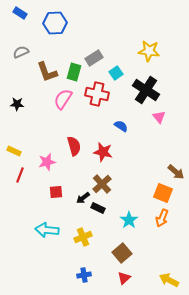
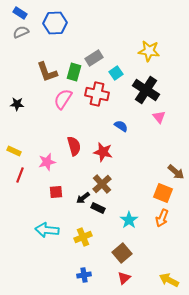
gray semicircle: moved 20 px up
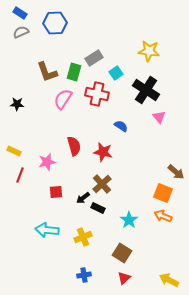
orange arrow: moved 1 px right, 2 px up; rotated 90 degrees clockwise
brown square: rotated 18 degrees counterclockwise
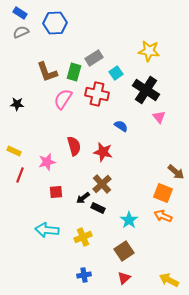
brown square: moved 2 px right, 2 px up; rotated 24 degrees clockwise
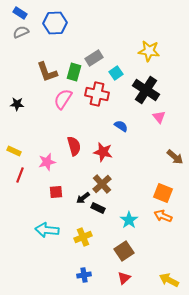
brown arrow: moved 1 px left, 15 px up
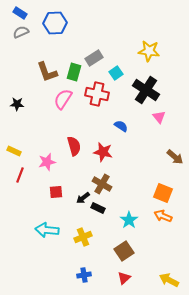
brown cross: rotated 18 degrees counterclockwise
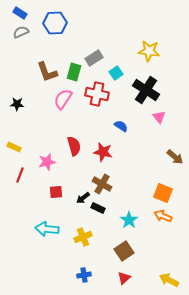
yellow rectangle: moved 4 px up
cyan arrow: moved 1 px up
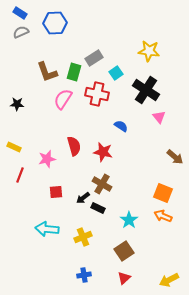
pink star: moved 3 px up
yellow arrow: rotated 54 degrees counterclockwise
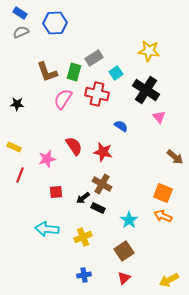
red semicircle: rotated 18 degrees counterclockwise
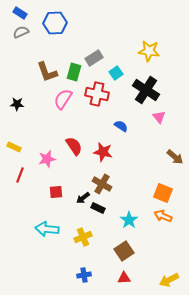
red triangle: rotated 40 degrees clockwise
